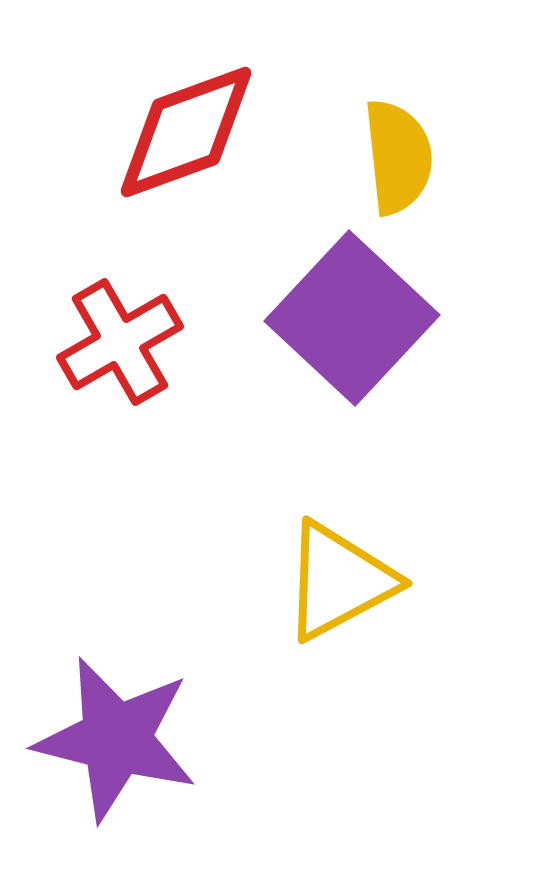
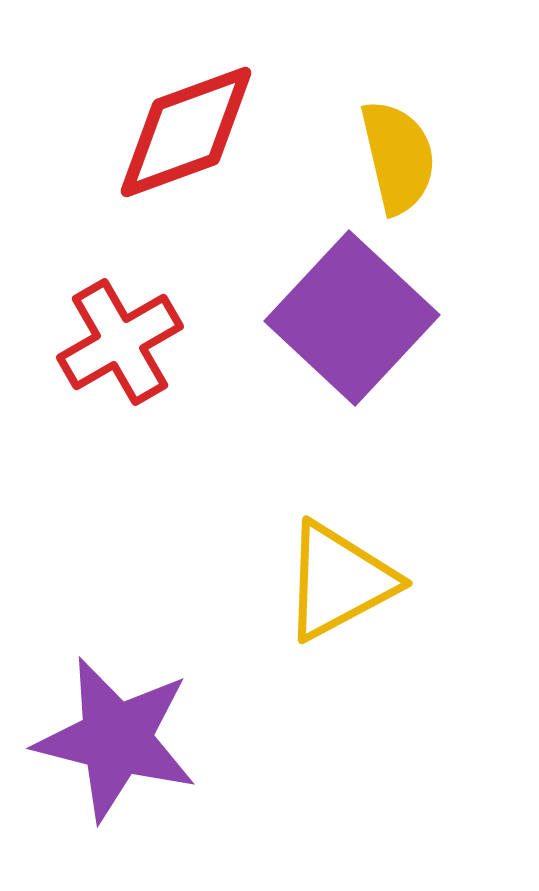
yellow semicircle: rotated 7 degrees counterclockwise
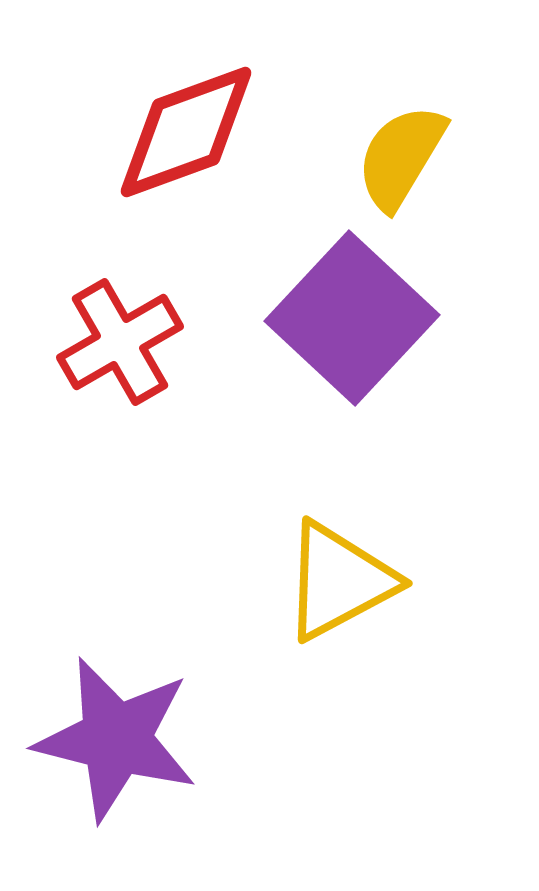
yellow semicircle: moved 3 px right; rotated 136 degrees counterclockwise
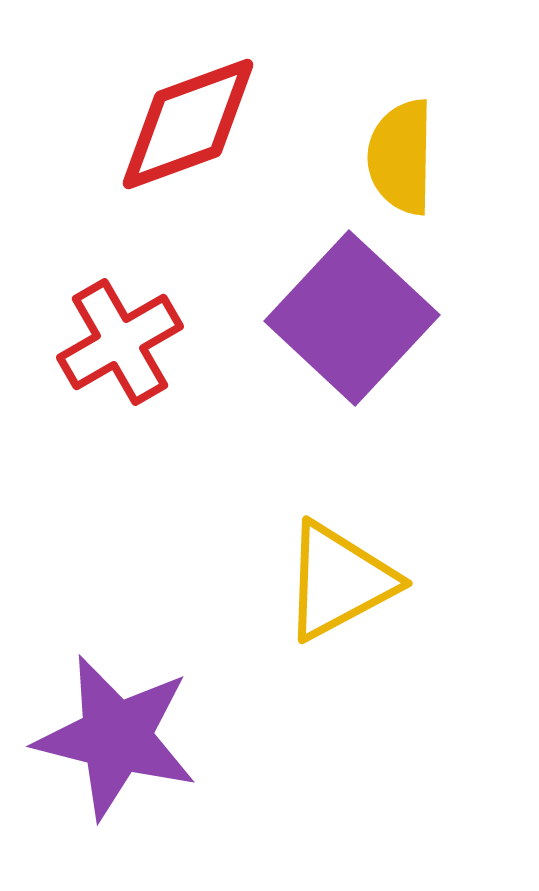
red diamond: moved 2 px right, 8 px up
yellow semicircle: rotated 30 degrees counterclockwise
purple star: moved 2 px up
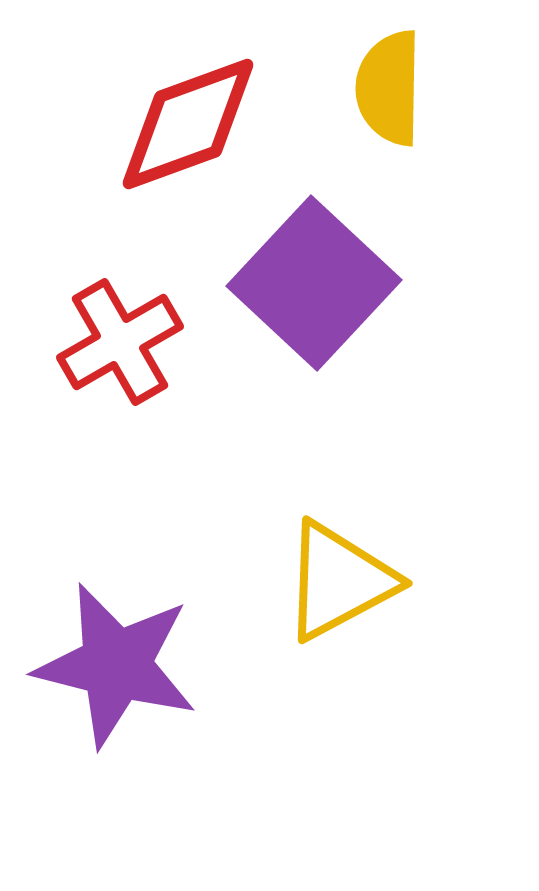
yellow semicircle: moved 12 px left, 69 px up
purple square: moved 38 px left, 35 px up
purple star: moved 72 px up
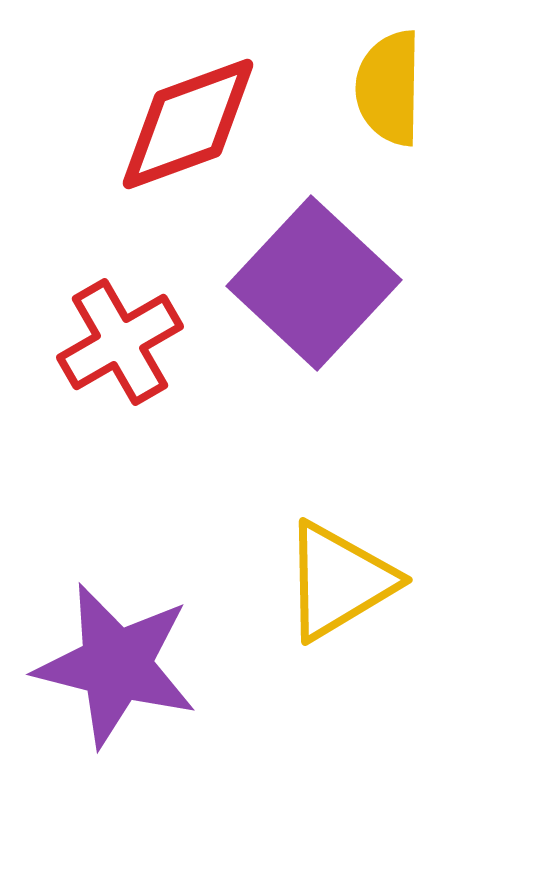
yellow triangle: rotated 3 degrees counterclockwise
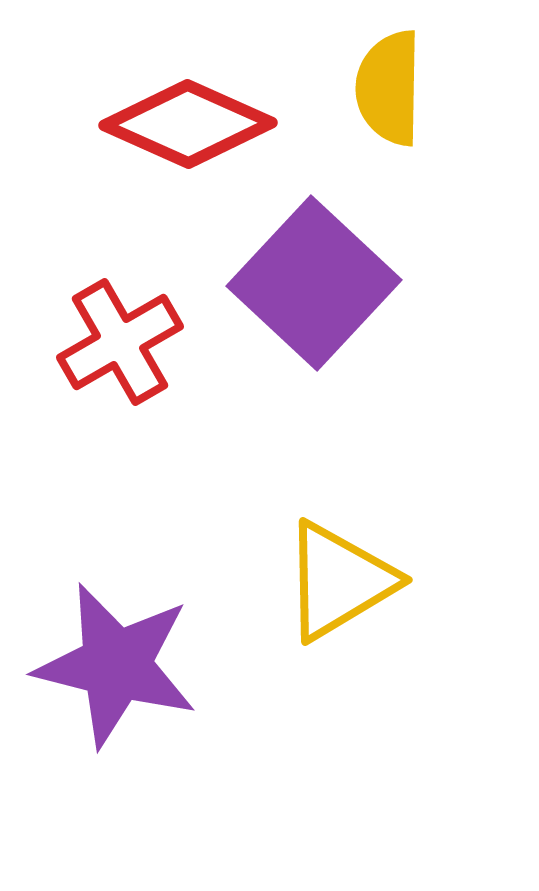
red diamond: rotated 44 degrees clockwise
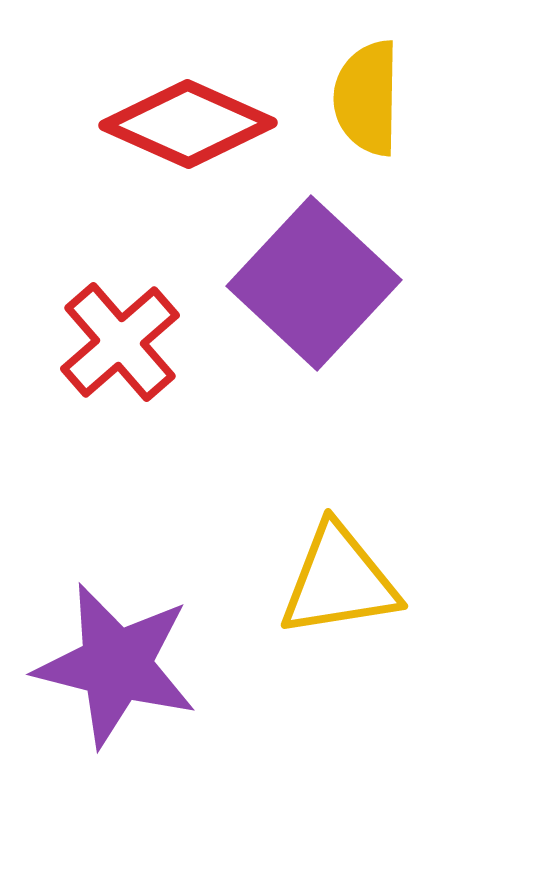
yellow semicircle: moved 22 px left, 10 px down
red cross: rotated 11 degrees counterclockwise
yellow triangle: rotated 22 degrees clockwise
